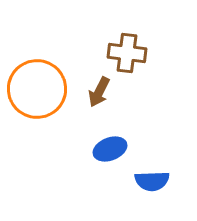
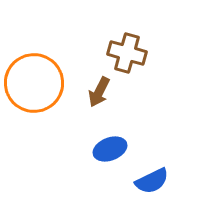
brown cross: rotated 9 degrees clockwise
orange circle: moved 3 px left, 6 px up
blue semicircle: rotated 24 degrees counterclockwise
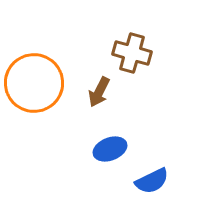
brown cross: moved 5 px right
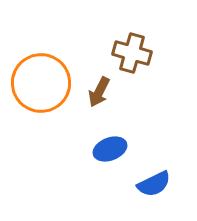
orange circle: moved 7 px right
blue semicircle: moved 2 px right, 3 px down
